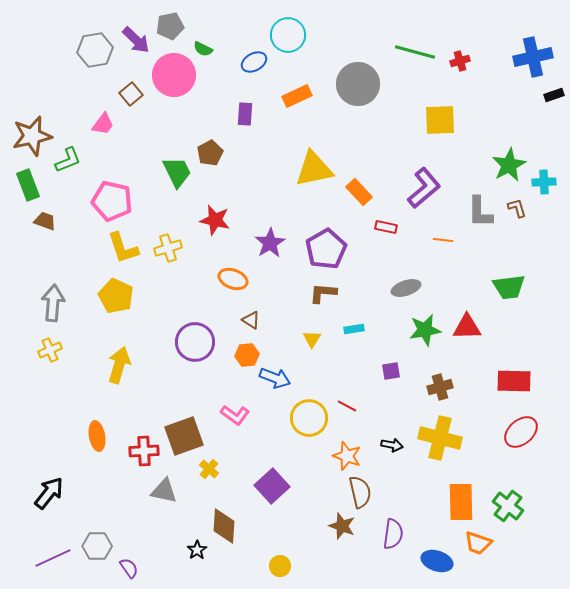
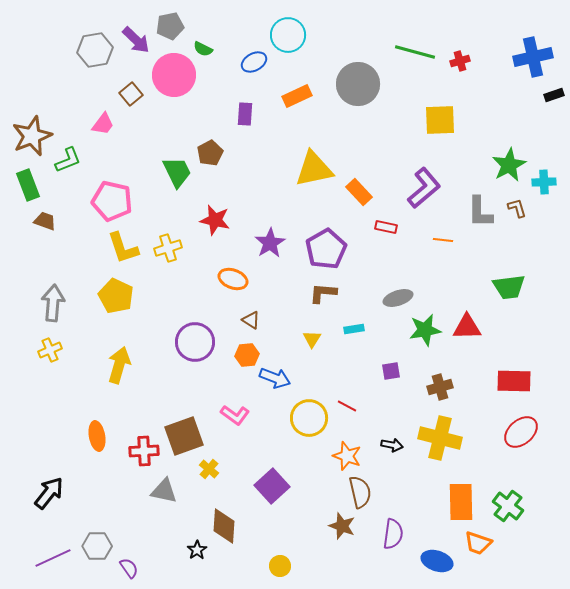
brown star at (32, 136): rotated 9 degrees counterclockwise
gray ellipse at (406, 288): moved 8 px left, 10 px down
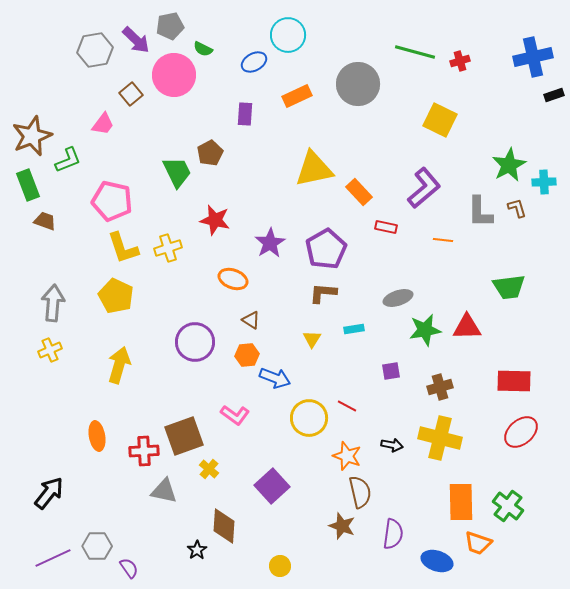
yellow square at (440, 120): rotated 28 degrees clockwise
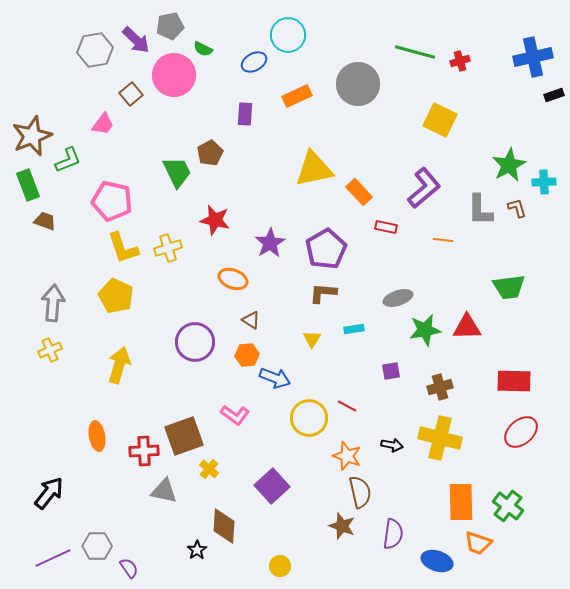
gray L-shape at (480, 212): moved 2 px up
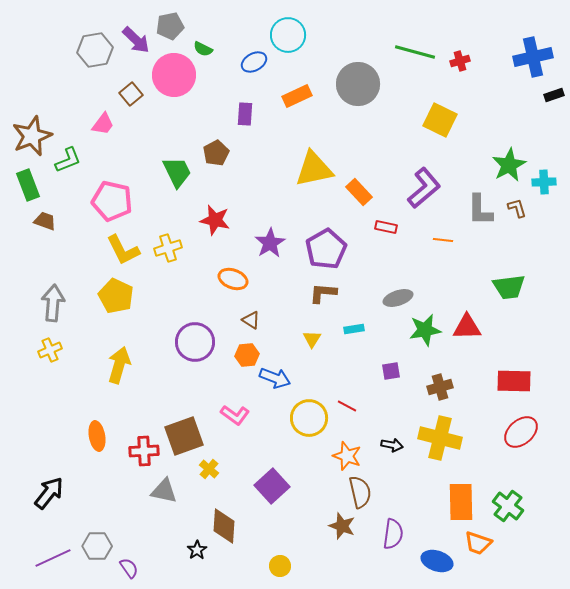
brown pentagon at (210, 153): moved 6 px right
yellow L-shape at (123, 248): moved 2 px down; rotated 9 degrees counterclockwise
